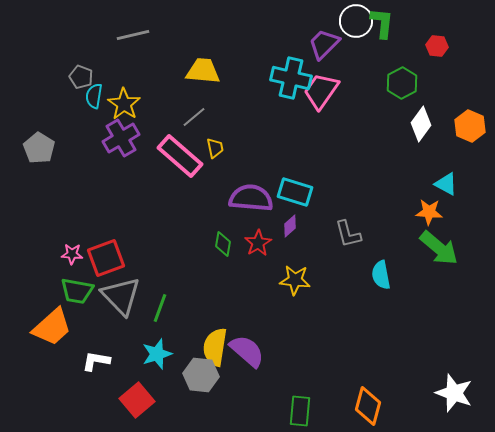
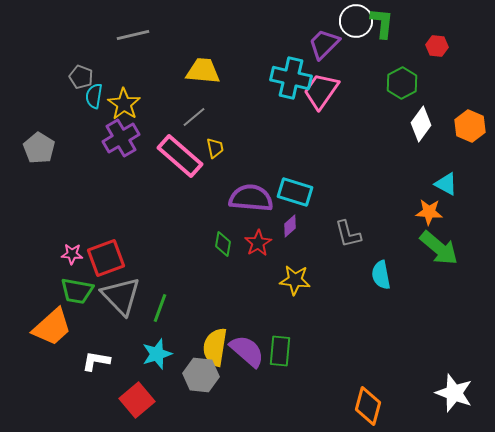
green rectangle at (300, 411): moved 20 px left, 60 px up
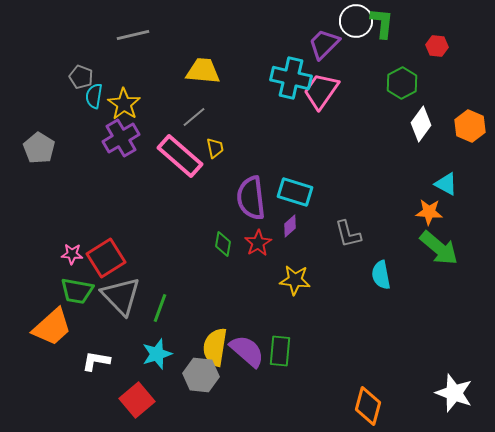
purple semicircle at (251, 198): rotated 102 degrees counterclockwise
red square at (106, 258): rotated 12 degrees counterclockwise
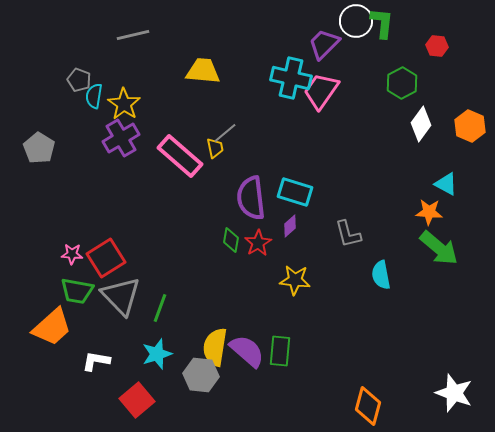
gray pentagon at (81, 77): moved 2 px left, 3 px down
gray line at (194, 117): moved 31 px right, 16 px down
green diamond at (223, 244): moved 8 px right, 4 px up
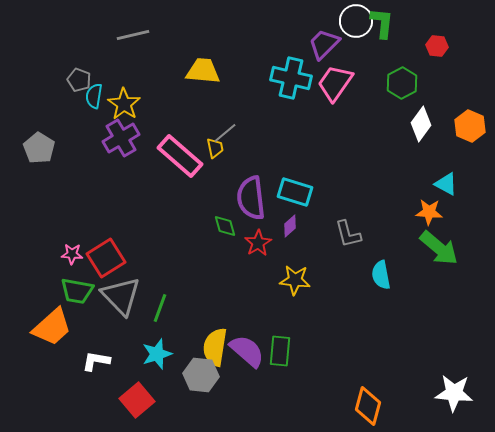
pink trapezoid at (321, 91): moved 14 px right, 8 px up
green diamond at (231, 240): moved 6 px left, 14 px up; rotated 25 degrees counterclockwise
white star at (454, 393): rotated 15 degrees counterclockwise
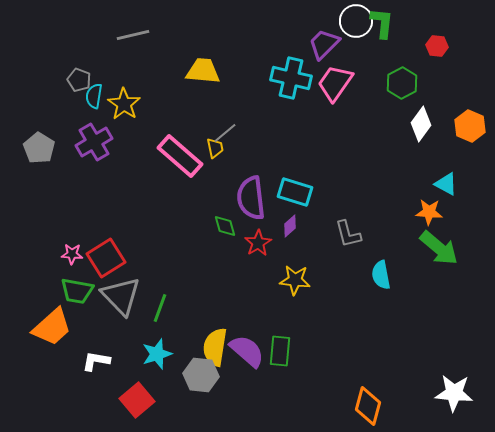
purple cross at (121, 138): moved 27 px left, 4 px down
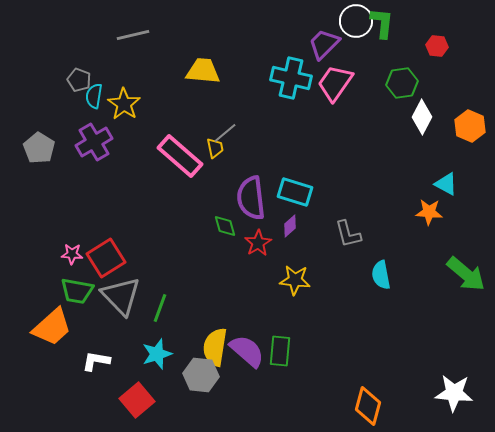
green hexagon at (402, 83): rotated 20 degrees clockwise
white diamond at (421, 124): moved 1 px right, 7 px up; rotated 8 degrees counterclockwise
green arrow at (439, 248): moved 27 px right, 26 px down
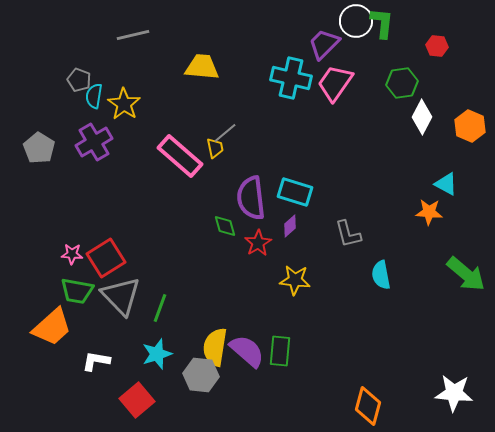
yellow trapezoid at (203, 71): moved 1 px left, 4 px up
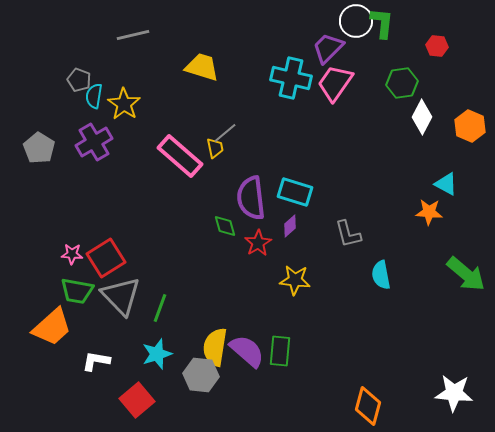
purple trapezoid at (324, 44): moved 4 px right, 4 px down
yellow trapezoid at (202, 67): rotated 12 degrees clockwise
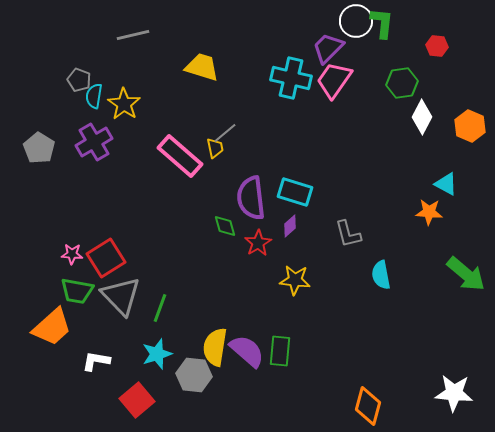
pink trapezoid at (335, 83): moved 1 px left, 3 px up
gray hexagon at (201, 375): moved 7 px left
